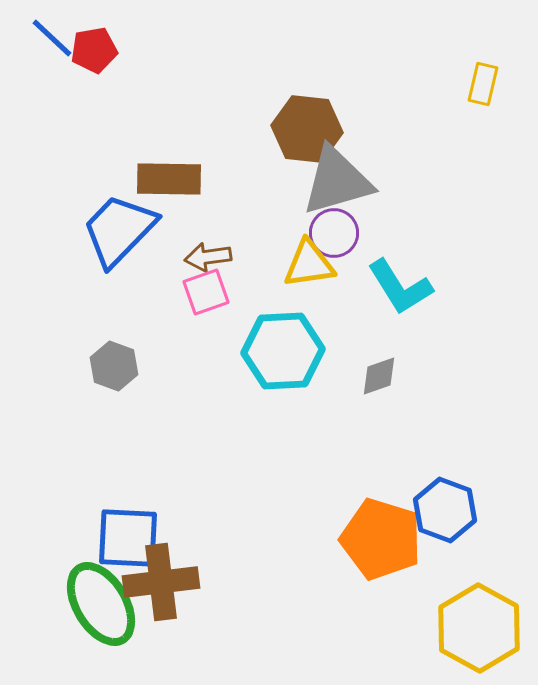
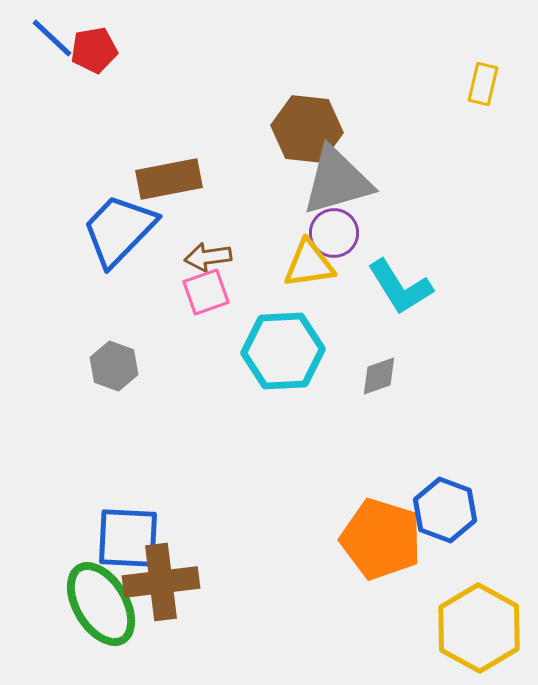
brown rectangle: rotated 12 degrees counterclockwise
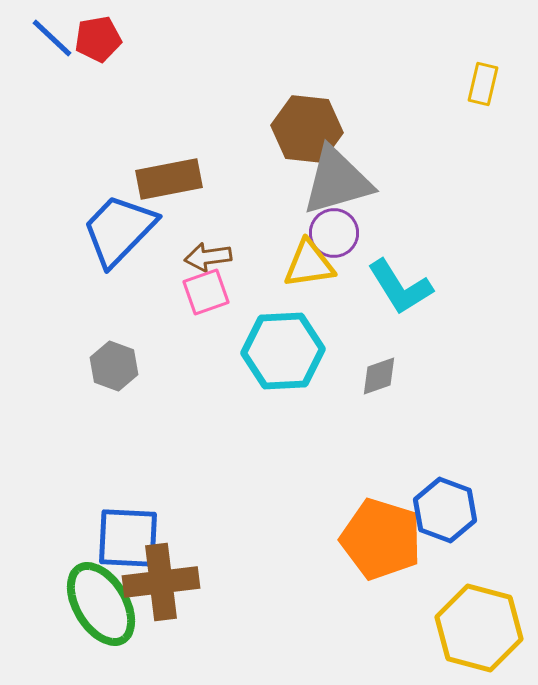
red pentagon: moved 4 px right, 11 px up
yellow hexagon: rotated 14 degrees counterclockwise
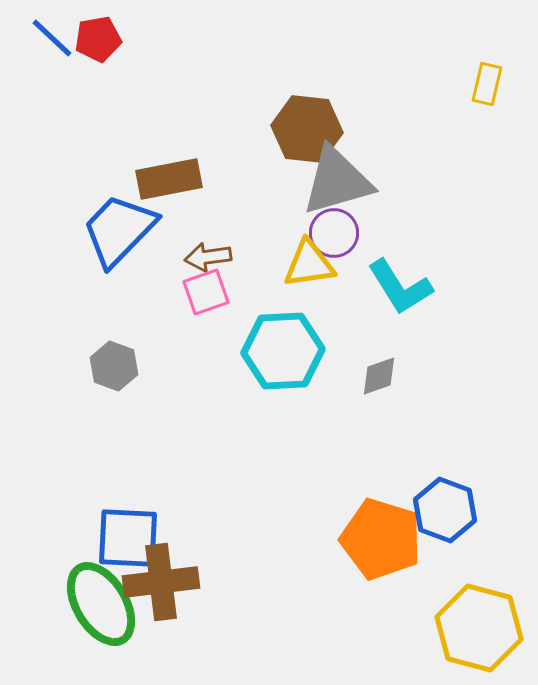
yellow rectangle: moved 4 px right
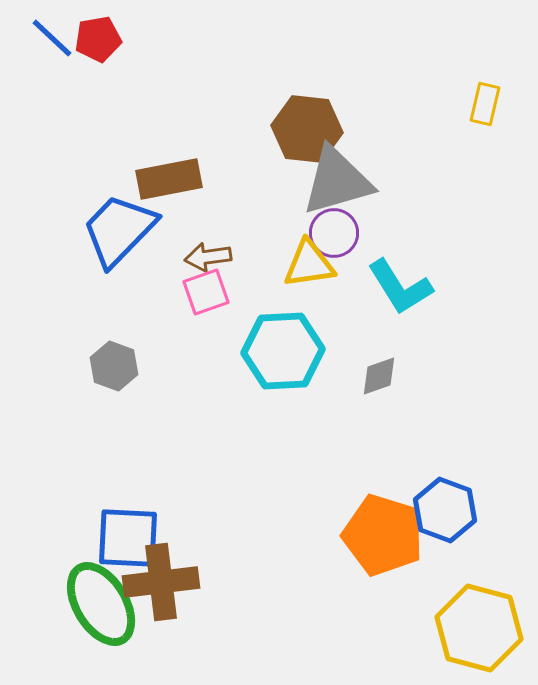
yellow rectangle: moved 2 px left, 20 px down
orange pentagon: moved 2 px right, 4 px up
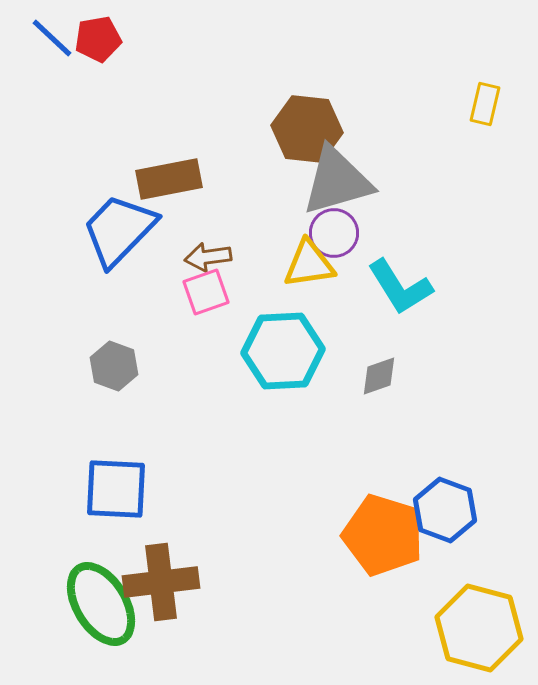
blue square: moved 12 px left, 49 px up
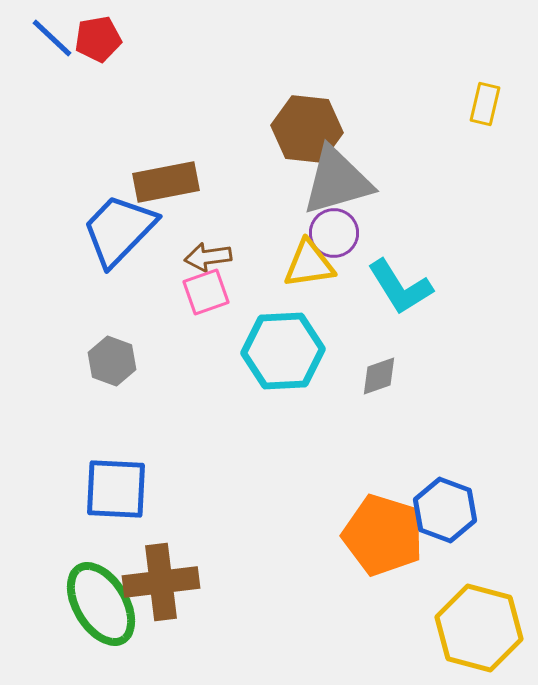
brown rectangle: moved 3 px left, 3 px down
gray hexagon: moved 2 px left, 5 px up
